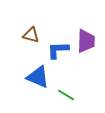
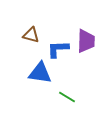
blue L-shape: moved 1 px up
blue triangle: moved 2 px right, 4 px up; rotated 15 degrees counterclockwise
green line: moved 1 px right, 2 px down
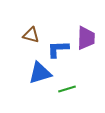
purple trapezoid: moved 3 px up
blue triangle: rotated 25 degrees counterclockwise
green line: moved 8 px up; rotated 48 degrees counterclockwise
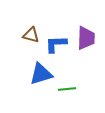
blue L-shape: moved 2 px left, 5 px up
blue triangle: moved 1 px right, 1 px down
green line: rotated 12 degrees clockwise
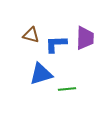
purple trapezoid: moved 1 px left
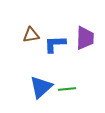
brown triangle: rotated 24 degrees counterclockwise
blue L-shape: moved 1 px left
blue triangle: moved 13 px down; rotated 25 degrees counterclockwise
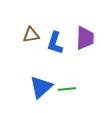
blue L-shape: moved 1 px up; rotated 70 degrees counterclockwise
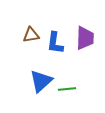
blue L-shape: rotated 10 degrees counterclockwise
blue triangle: moved 6 px up
